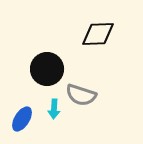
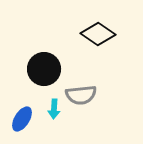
black diamond: rotated 36 degrees clockwise
black circle: moved 3 px left
gray semicircle: rotated 24 degrees counterclockwise
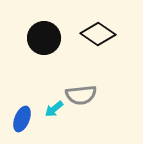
black circle: moved 31 px up
cyan arrow: rotated 48 degrees clockwise
blue ellipse: rotated 10 degrees counterclockwise
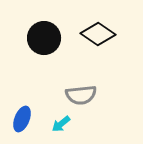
cyan arrow: moved 7 px right, 15 px down
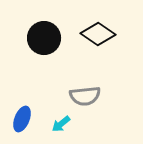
gray semicircle: moved 4 px right, 1 px down
